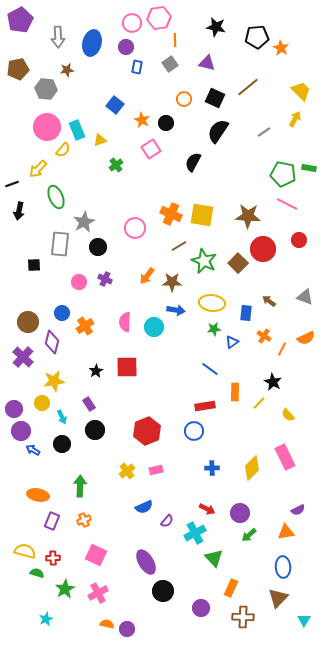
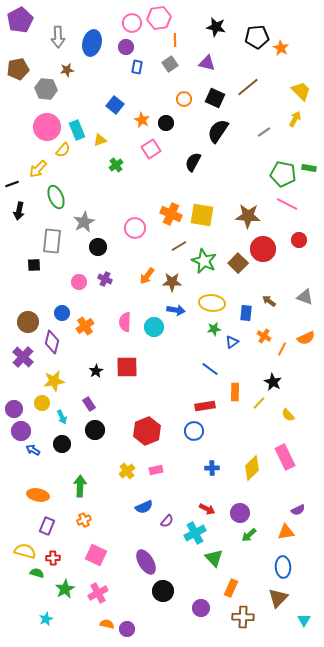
gray rectangle at (60, 244): moved 8 px left, 3 px up
purple rectangle at (52, 521): moved 5 px left, 5 px down
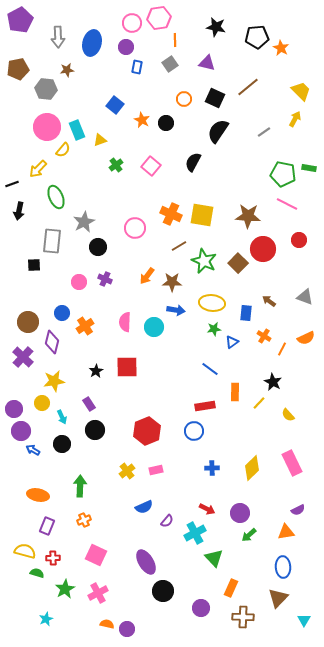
pink square at (151, 149): moved 17 px down; rotated 18 degrees counterclockwise
pink rectangle at (285, 457): moved 7 px right, 6 px down
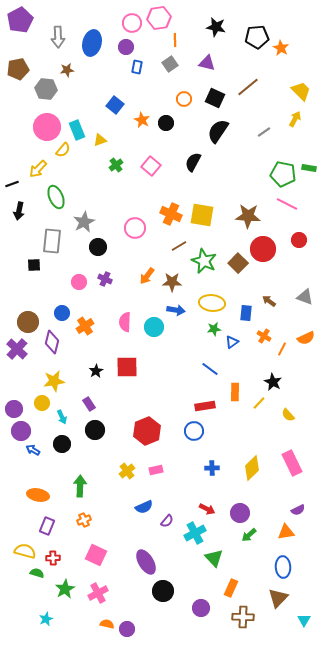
purple cross at (23, 357): moved 6 px left, 8 px up
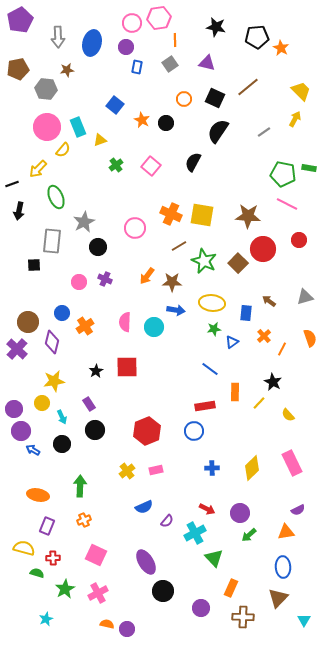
cyan rectangle at (77, 130): moved 1 px right, 3 px up
gray triangle at (305, 297): rotated 36 degrees counterclockwise
orange cross at (264, 336): rotated 16 degrees clockwise
orange semicircle at (306, 338): moved 4 px right; rotated 84 degrees counterclockwise
yellow semicircle at (25, 551): moved 1 px left, 3 px up
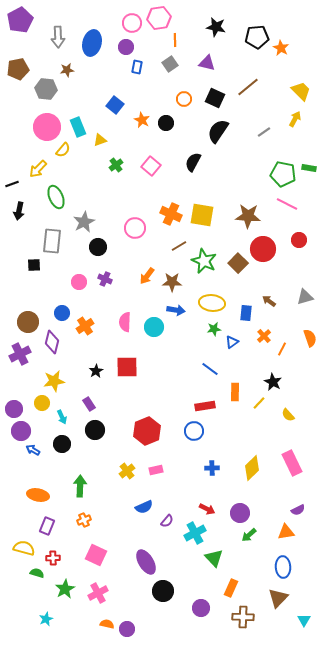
purple cross at (17, 349): moved 3 px right, 5 px down; rotated 20 degrees clockwise
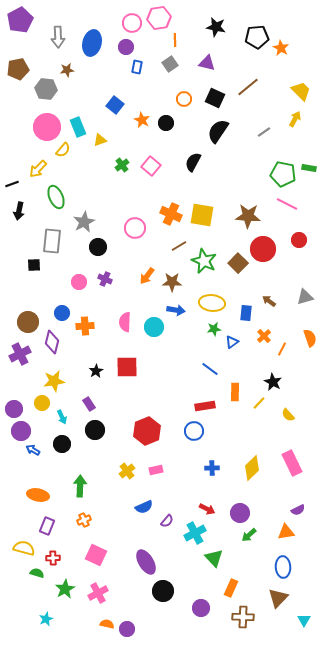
green cross at (116, 165): moved 6 px right
orange cross at (85, 326): rotated 30 degrees clockwise
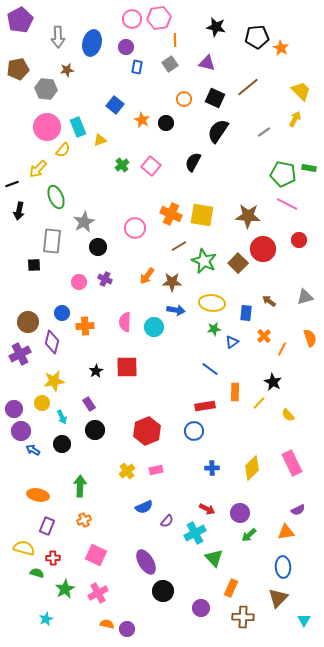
pink circle at (132, 23): moved 4 px up
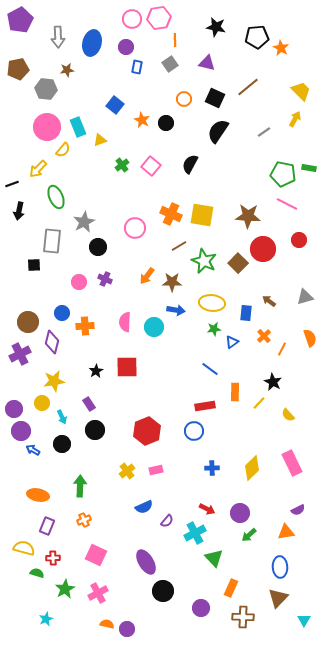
black semicircle at (193, 162): moved 3 px left, 2 px down
blue ellipse at (283, 567): moved 3 px left
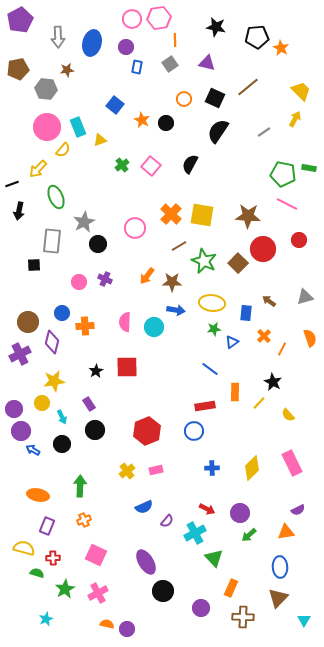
orange cross at (171, 214): rotated 20 degrees clockwise
black circle at (98, 247): moved 3 px up
